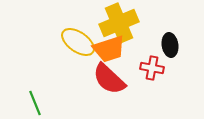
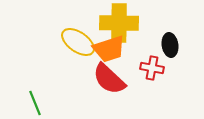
yellow cross: rotated 24 degrees clockwise
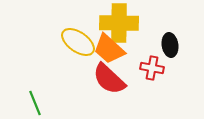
orange trapezoid: rotated 60 degrees clockwise
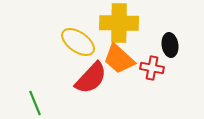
orange trapezoid: moved 10 px right, 10 px down
red semicircle: moved 18 px left, 1 px up; rotated 90 degrees counterclockwise
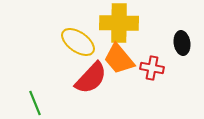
black ellipse: moved 12 px right, 2 px up
orange trapezoid: rotated 8 degrees clockwise
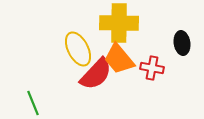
yellow ellipse: moved 7 px down; rotated 28 degrees clockwise
red semicircle: moved 5 px right, 4 px up
green line: moved 2 px left
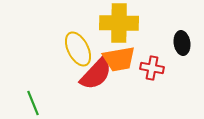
orange trapezoid: rotated 60 degrees counterclockwise
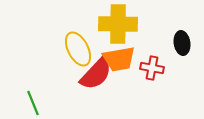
yellow cross: moved 1 px left, 1 px down
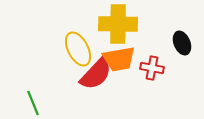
black ellipse: rotated 15 degrees counterclockwise
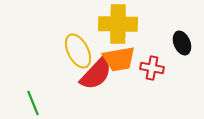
yellow ellipse: moved 2 px down
